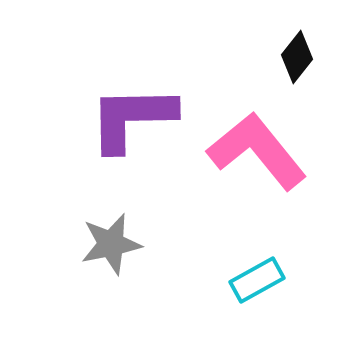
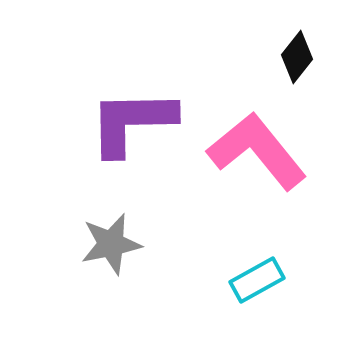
purple L-shape: moved 4 px down
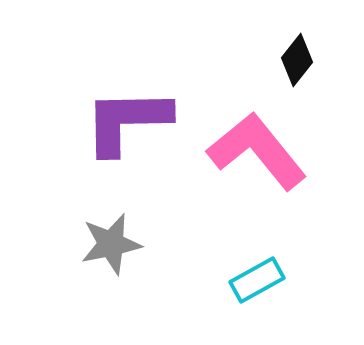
black diamond: moved 3 px down
purple L-shape: moved 5 px left, 1 px up
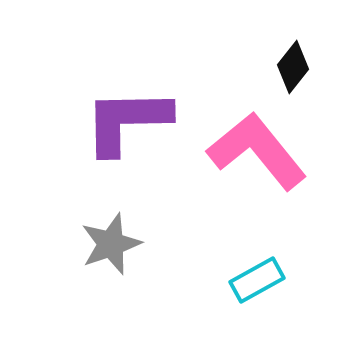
black diamond: moved 4 px left, 7 px down
gray star: rotated 8 degrees counterclockwise
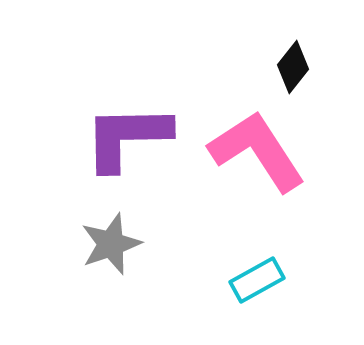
purple L-shape: moved 16 px down
pink L-shape: rotated 6 degrees clockwise
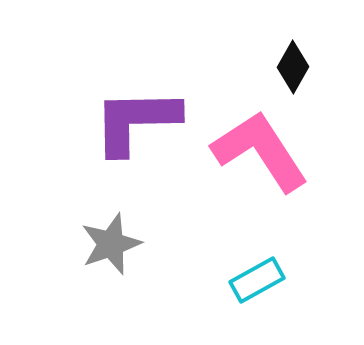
black diamond: rotated 9 degrees counterclockwise
purple L-shape: moved 9 px right, 16 px up
pink L-shape: moved 3 px right
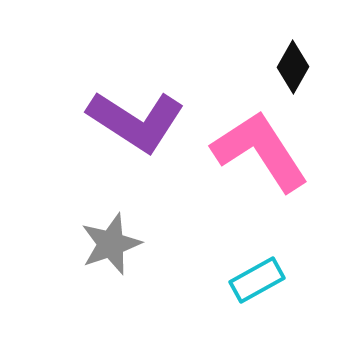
purple L-shape: rotated 146 degrees counterclockwise
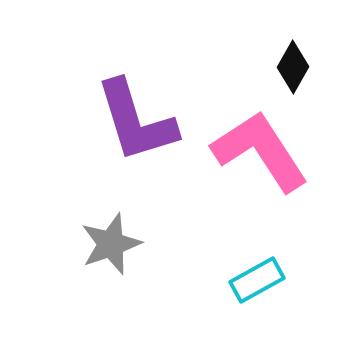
purple L-shape: rotated 40 degrees clockwise
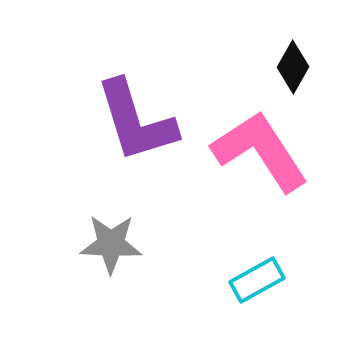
gray star: rotated 22 degrees clockwise
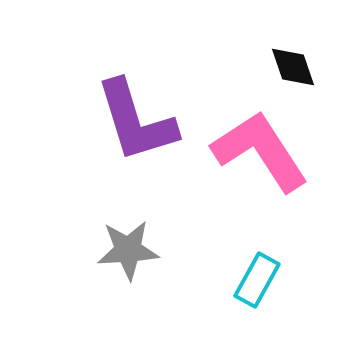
black diamond: rotated 48 degrees counterclockwise
gray star: moved 17 px right, 6 px down; rotated 6 degrees counterclockwise
cyan rectangle: rotated 32 degrees counterclockwise
